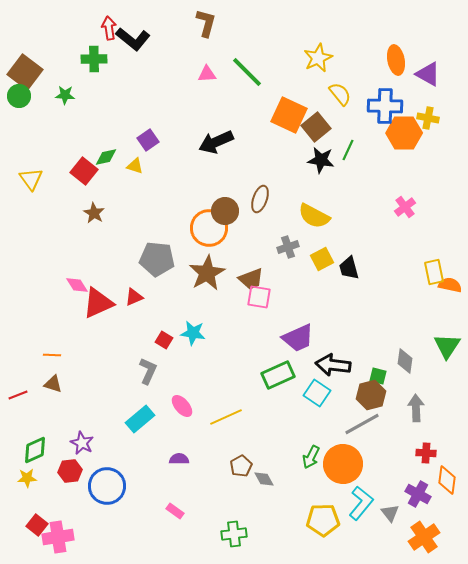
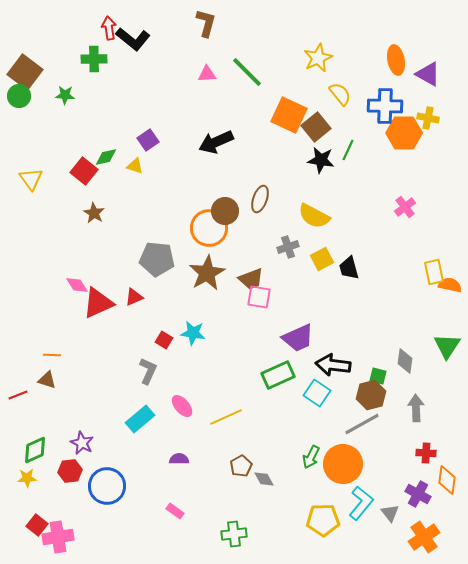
brown triangle at (53, 384): moved 6 px left, 4 px up
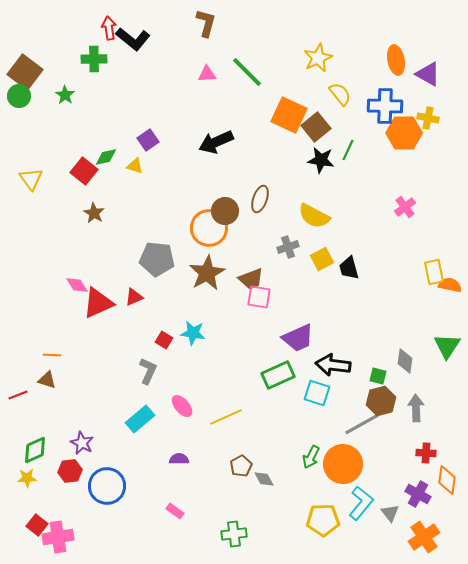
green star at (65, 95): rotated 30 degrees clockwise
cyan square at (317, 393): rotated 16 degrees counterclockwise
brown hexagon at (371, 395): moved 10 px right, 6 px down
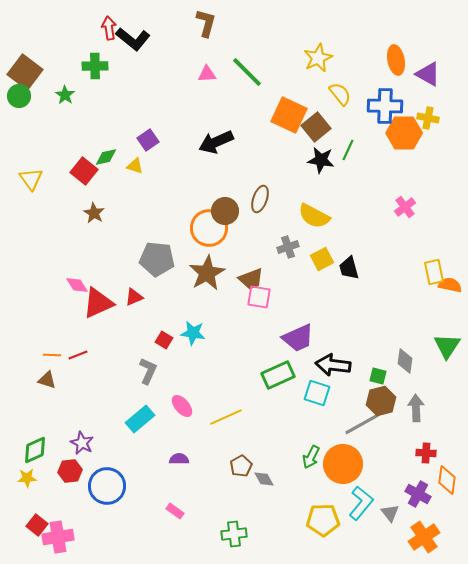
green cross at (94, 59): moved 1 px right, 7 px down
red line at (18, 395): moved 60 px right, 40 px up
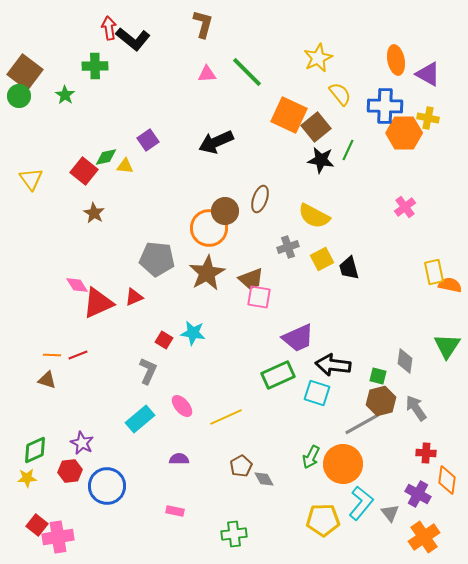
brown L-shape at (206, 23): moved 3 px left, 1 px down
yellow triangle at (135, 166): moved 10 px left; rotated 12 degrees counterclockwise
gray arrow at (416, 408): rotated 32 degrees counterclockwise
pink rectangle at (175, 511): rotated 24 degrees counterclockwise
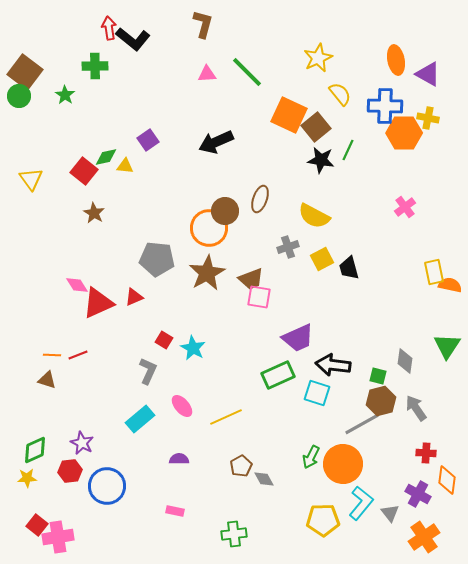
cyan star at (193, 333): moved 15 px down; rotated 20 degrees clockwise
